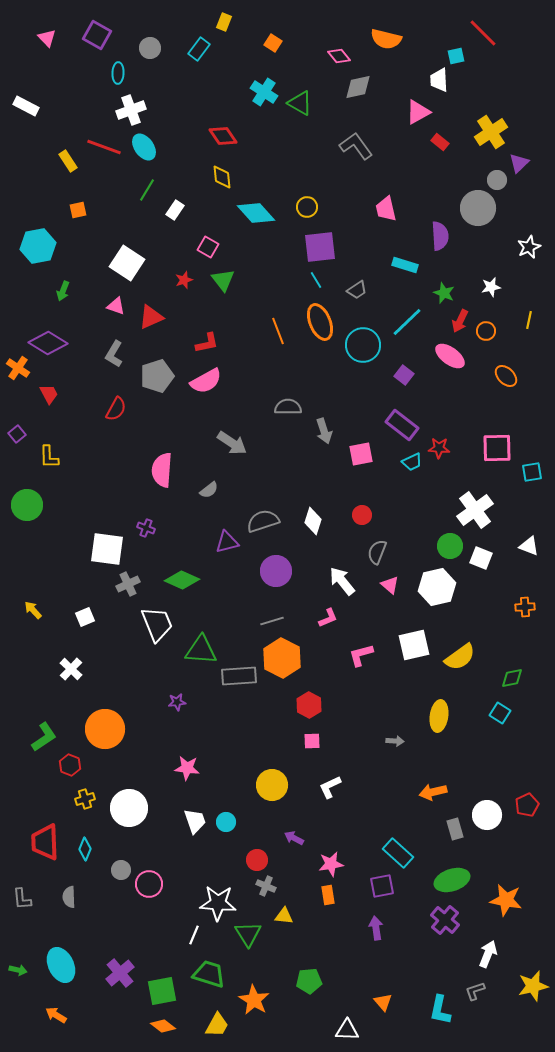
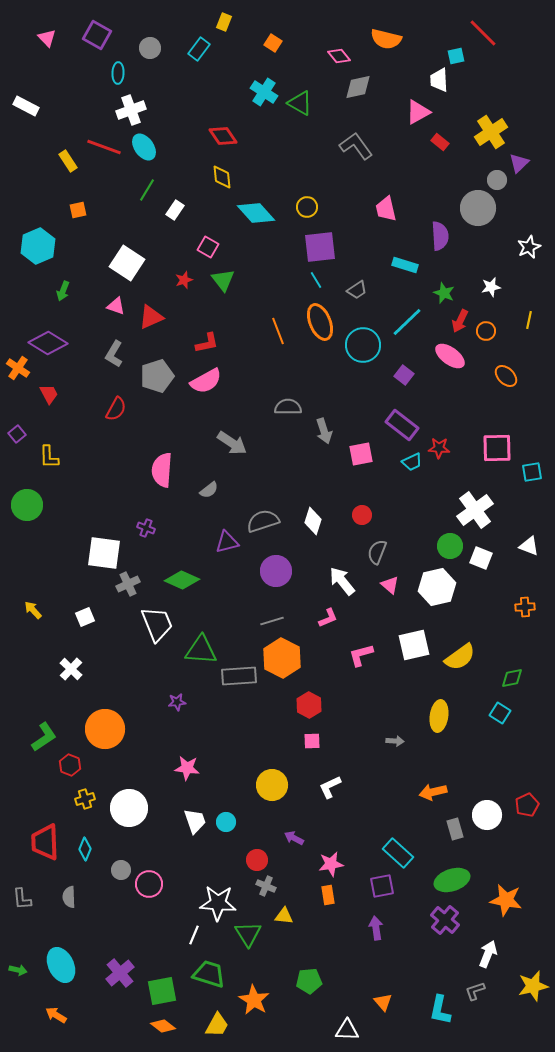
cyan hexagon at (38, 246): rotated 12 degrees counterclockwise
white square at (107, 549): moved 3 px left, 4 px down
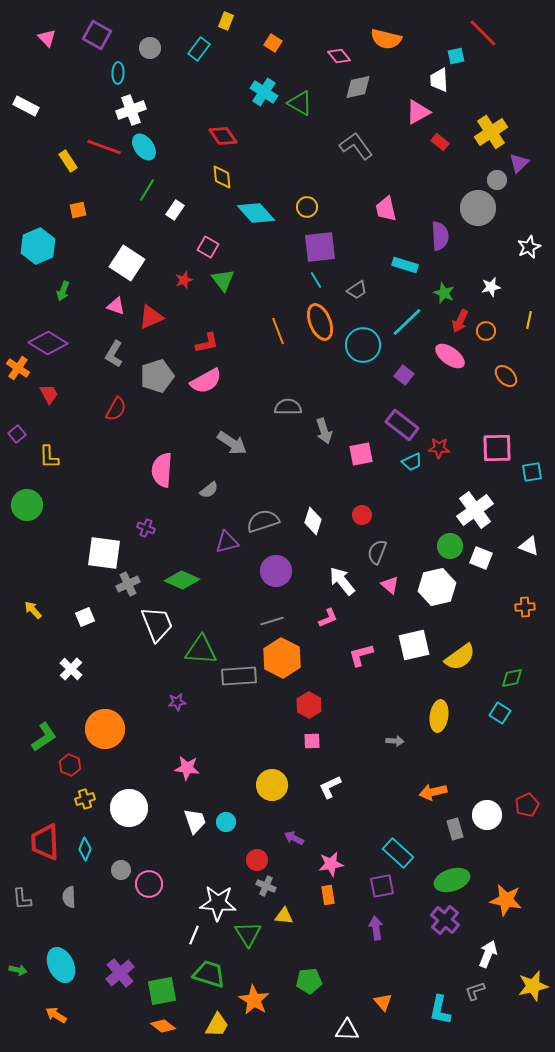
yellow rectangle at (224, 22): moved 2 px right, 1 px up
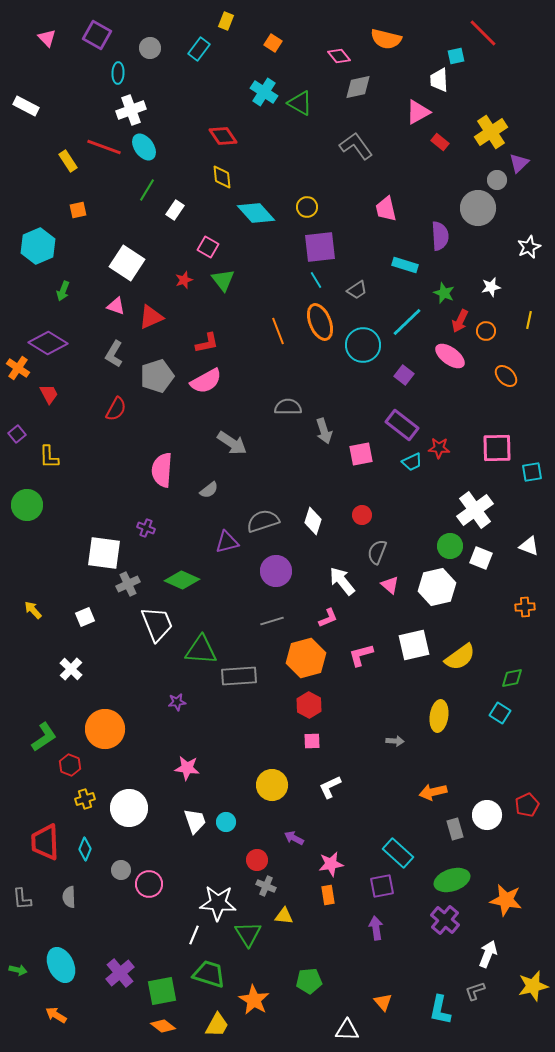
orange hexagon at (282, 658): moved 24 px right; rotated 18 degrees clockwise
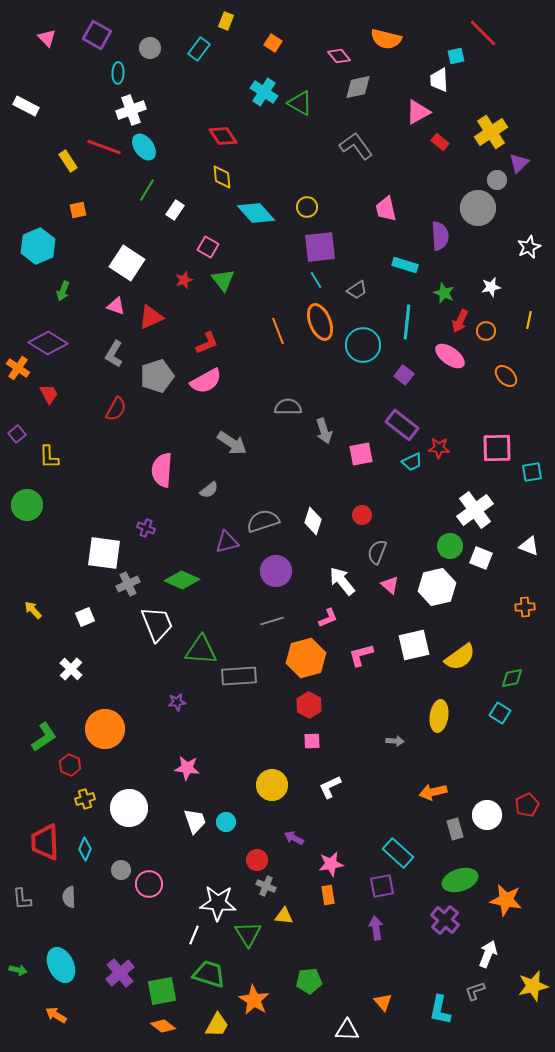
cyan line at (407, 322): rotated 40 degrees counterclockwise
red L-shape at (207, 343): rotated 10 degrees counterclockwise
green ellipse at (452, 880): moved 8 px right
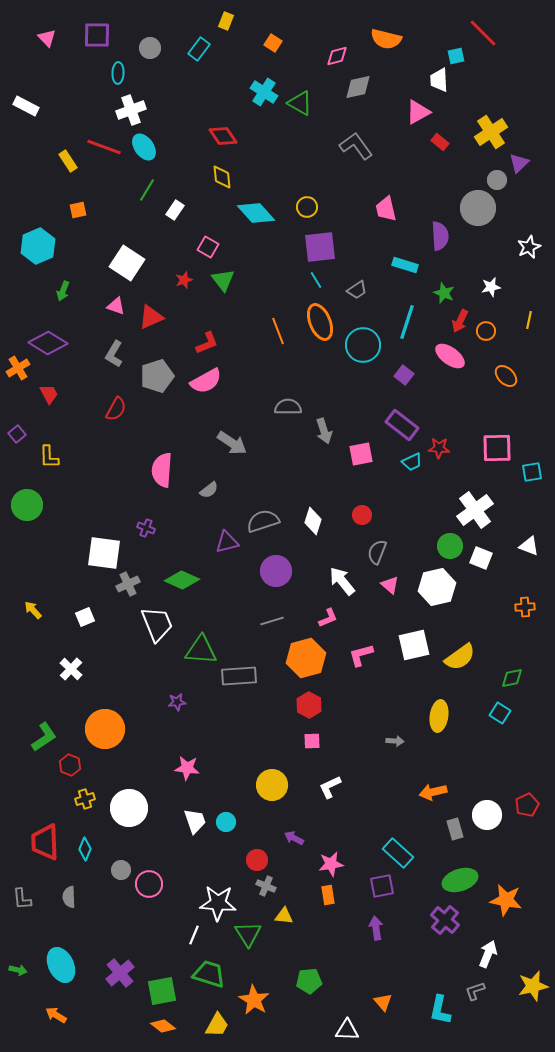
purple square at (97, 35): rotated 28 degrees counterclockwise
pink diamond at (339, 56): moved 2 px left; rotated 65 degrees counterclockwise
cyan line at (407, 322): rotated 12 degrees clockwise
orange cross at (18, 368): rotated 25 degrees clockwise
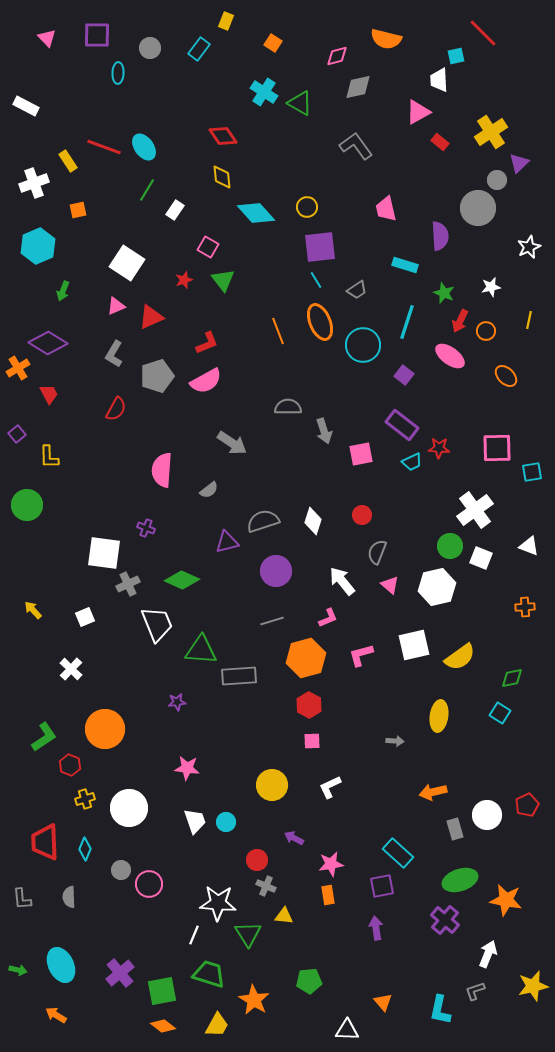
white cross at (131, 110): moved 97 px left, 73 px down
pink triangle at (116, 306): rotated 42 degrees counterclockwise
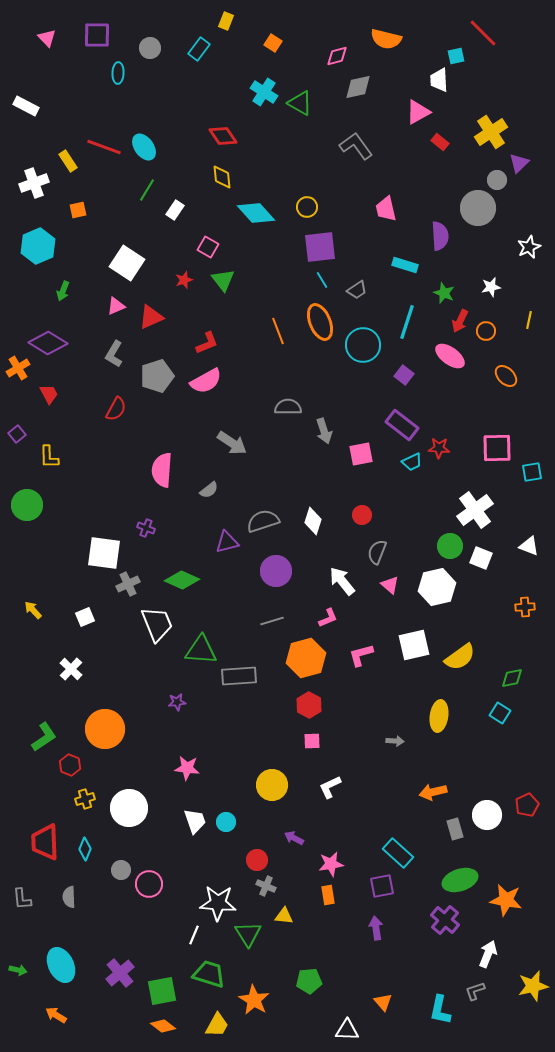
cyan line at (316, 280): moved 6 px right
